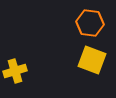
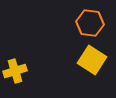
yellow square: rotated 12 degrees clockwise
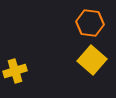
yellow square: rotated 8 degrees clockwise
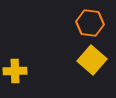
yellow cross: rotated 15 degrees clockwise
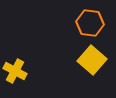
yellow cross: rotated 30 degrees clockwise
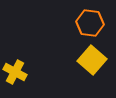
yellow cross: moved 1 px down
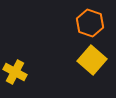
orange hexagon: rotated 12 degrees clockwise
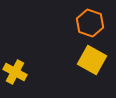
yellow square: rotated 12 degrees counterclockwise
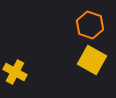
orange hexagon: moved 2 px down
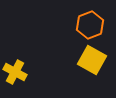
orange hexagon: rotated 20 degrees clockwise
